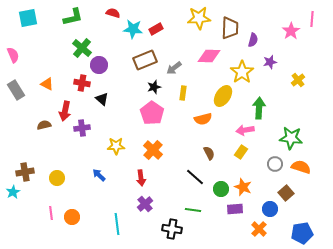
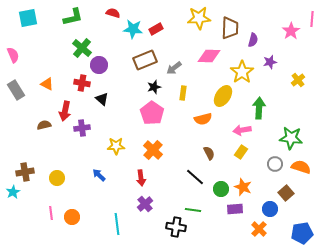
pink arrow at (245, 130): moved 3 px left
black cross at (172, 229): moved 4 px right, 2 px up
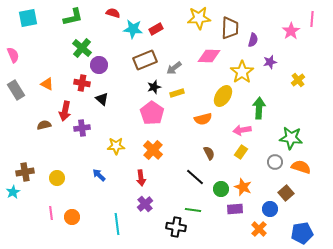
yellow rectangle at (183, 93): moved 6 px left; rotated 64 degrees clockwise
gray circle at (275, 164): moved 2 px up
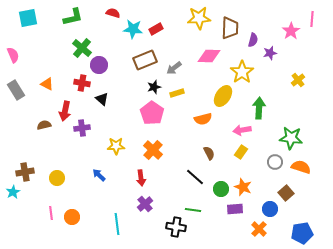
purple star at (270, 62): moved 9 px up
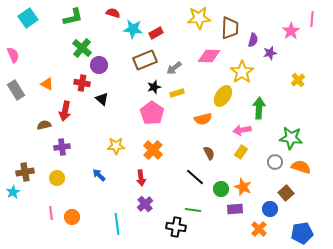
cyan square at (28, 18): rotated 24 degrees counterclockwise
red rectangle at (156, 29): moved 4 px down
purple cross at (82, 128): moved 20 px left, 19 px down
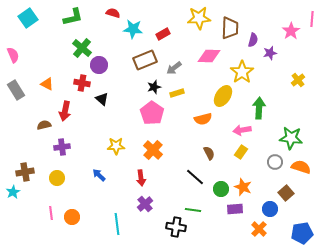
red rectangle at (156, 33): moved 7 px right, 1 px down
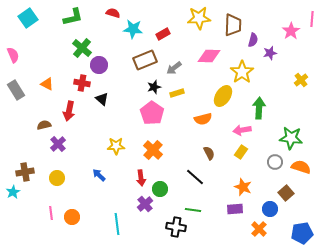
brown trapezoid at (230, 28): moved 3 px right, 3 px up
yellow cross at (298, 80): moved 3 px right
red arrow at (65, 111): moved 4 px right
purple cross at (62, 147): moved 4 px left, 3 px up; rotated 35 degrees counterclockwise
green circle at (221, 189): moved 61 px left
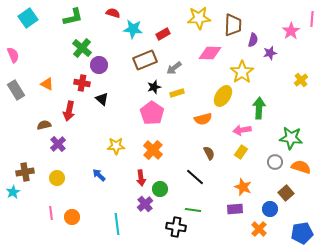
pink diamond at (209, 56): moved 1 px right, 3 px up
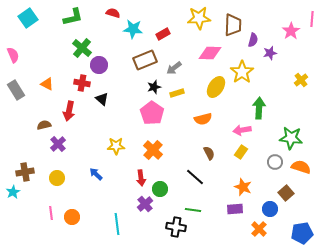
yellow ellipse at (223, 96): moved 7 px left, 9 px up
blue arrow at (99, 175): moved 3 px left, 1 px up
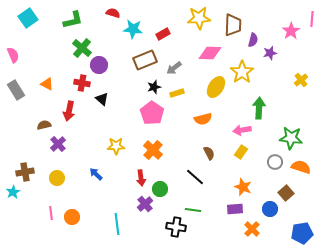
green L-shape at (73, 17): moved 3 px down
orange cross at (259, 229): moved 7 px left
